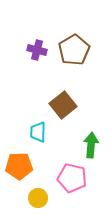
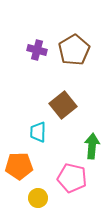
green arrow: moved 1 px right, 1 px down
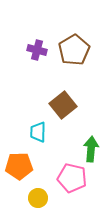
green arrow: moved 1 px left, 3 px down
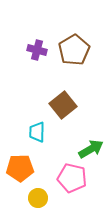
cyan trapezoid: moved 1 px left
green arrow: rotated 55 degrees clockwise
orange pentagon: moved 1 px right, 2 px down
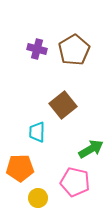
purple cross: moved 1 px up
pink pentagon: moved 3 px right, 4 px down
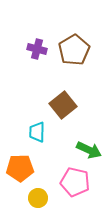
green arrow: moved 2 px left, 1 px down; rotated 55 degrees clockwise
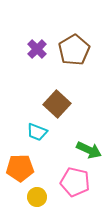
purple cross: rotated 30 degrees clockwise
brown square: moved 6 px left, 1 px up; rotated 8 degrees counterclockwise
cyan trapezoid: rotated 70 degrees counterclockwise
yellow circle: moved 1 px left, 1 px up
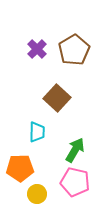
brown square: moved 6 px up
cyan trapezoid: rotated 110 degrees counterclockwise
green arrow: moved 14 px left; rotated 85 degrees counterclockwise
yellow circle: moved 3 px up
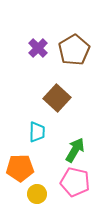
purple cross: moved 1 px right, 1 px up
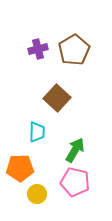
purple cross: moved 1 px down; rotated 30 degrees clockwise
